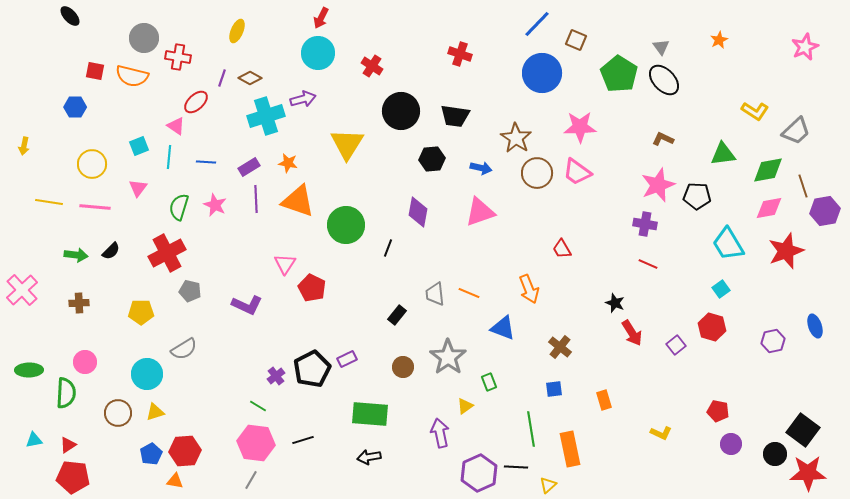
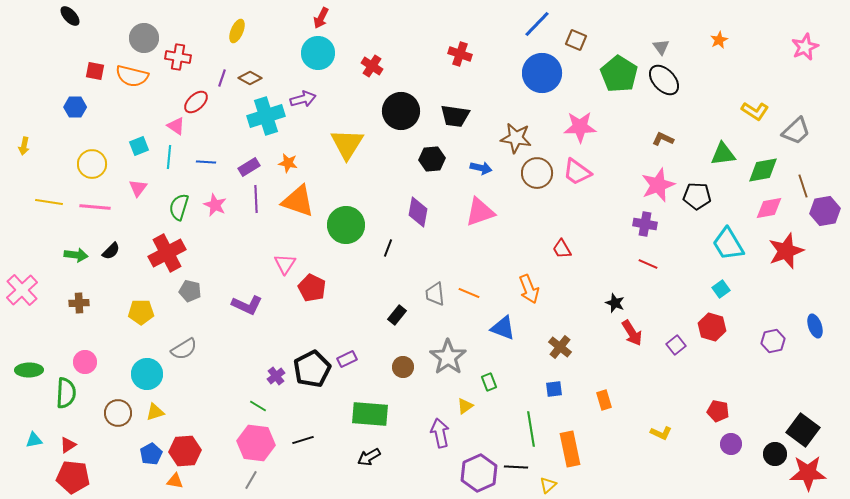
brown star at (516, 138): rotated 24 degrees counterclockwise
green diamond at (768, 170): moved 5 px left
black arrow at (369, 457): rotated 20 degrees counterclockwise
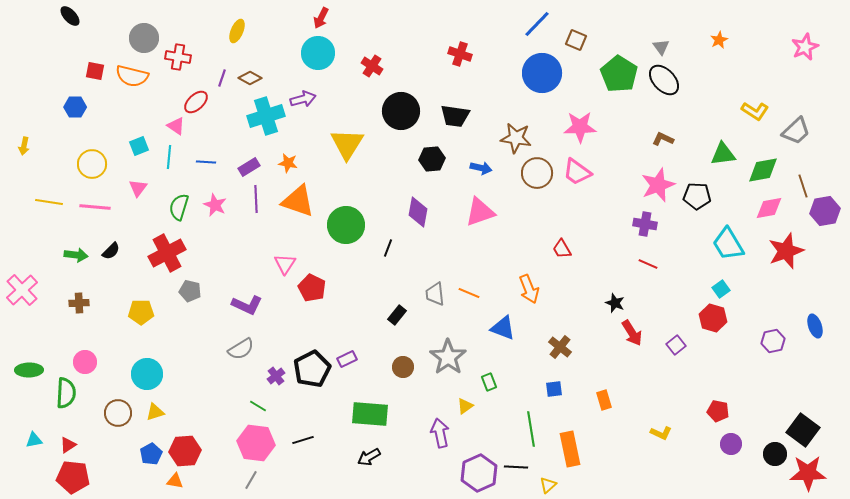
red hexagon at (712, 327): moved 1 px right, 9 px up
gray semicircle at (184, 349): moved 57 px right
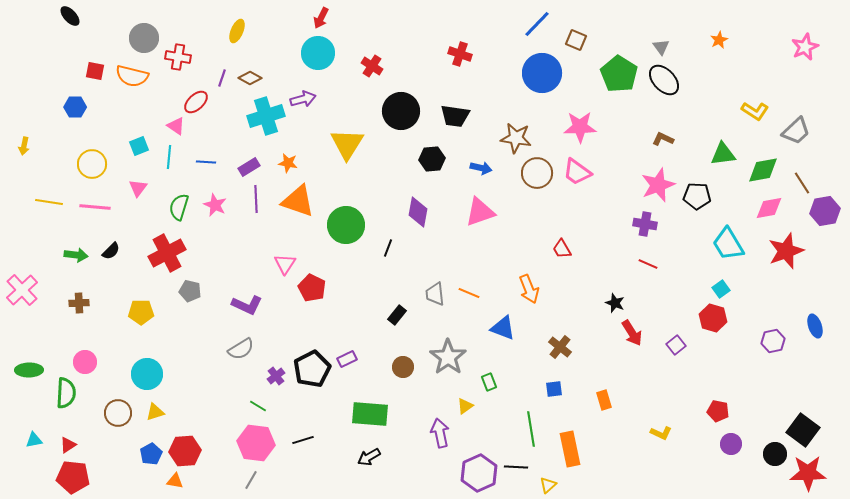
brown line at (803, 186): moved 1 px left, 3 px up; rotated 15 degrees counterclockwise
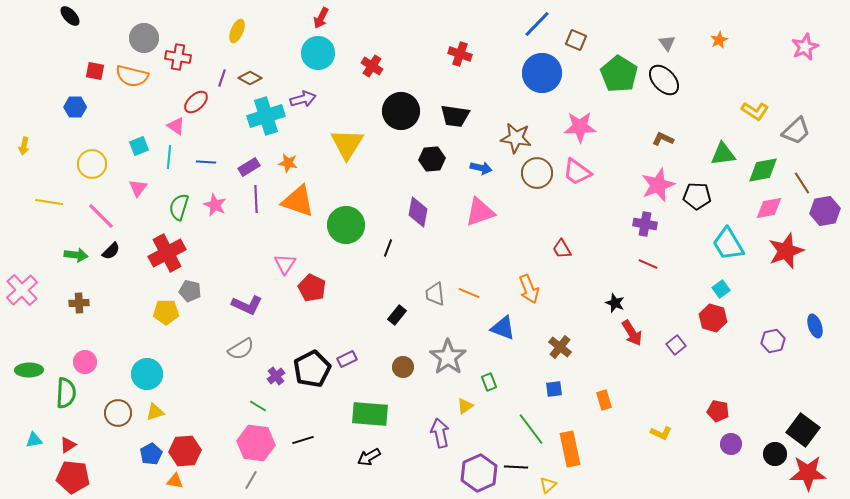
gray triangle at (661, 47): moved 6 px right, 4 px up
pink line at (95, 207): moved 6 px right, 9 px down; rotated 40 degrees clockwise
yellow pentagon at (141, 312): moved 25 px right
green line at (531, 429): rotated 28 degrees counterclockwise
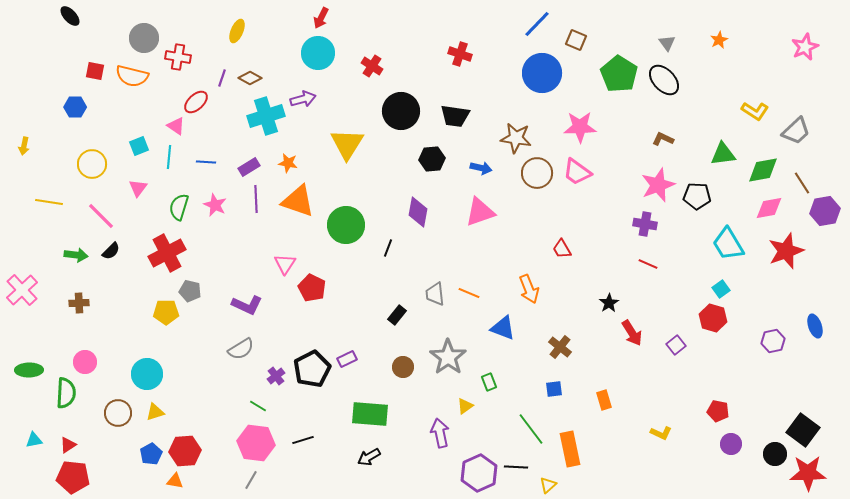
black star at (615, 303): moved 6 px left; rotated 18 degrees clockwise
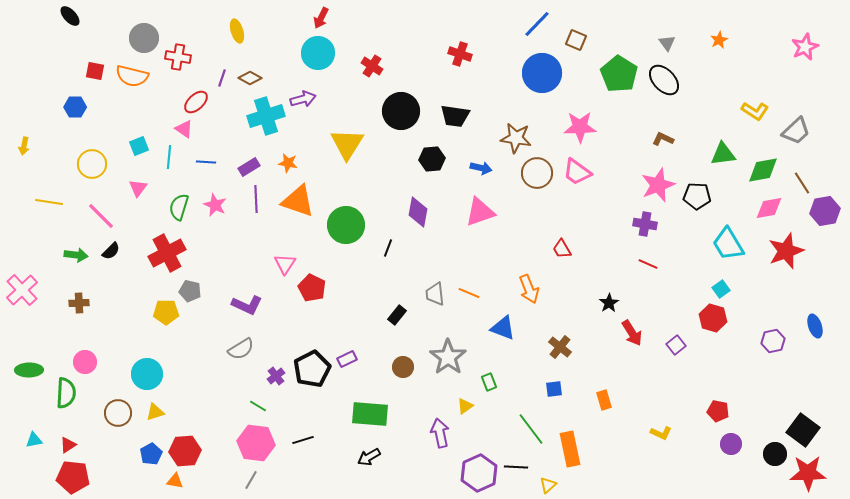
yellow ellipse at (237, 31): rotated 40 degrees counterclockwise
pink triangle at (176, 126): moved 8 px right, 3 px down
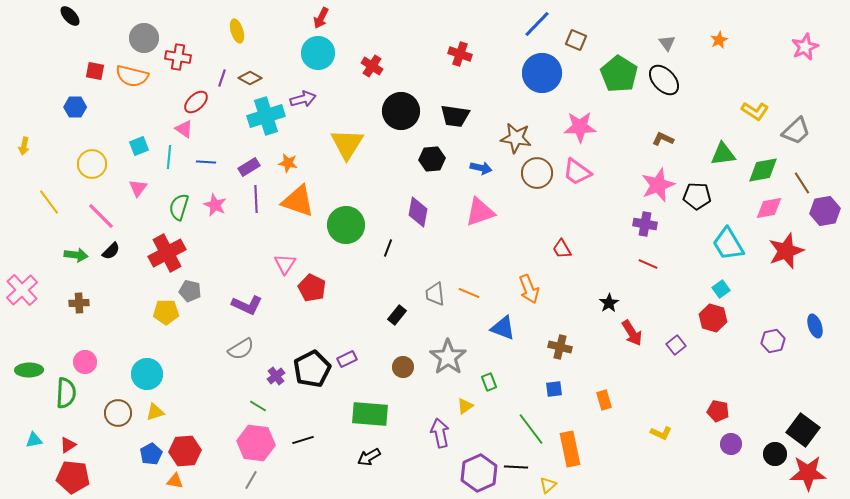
yellow line at (49, 202): rotated 44 degrees clockwise
brown cross at (560, 347): rotated 25 degrees counterclockwise
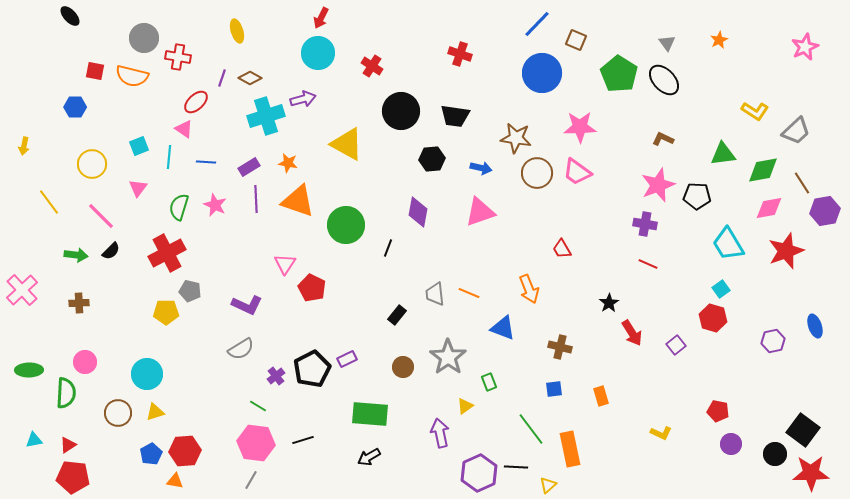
yellow triangle at (347, 144): rotated 33 degrees counterclockwise
orange rectangle at (604, 400): moved 3 px left, 4 px up
red star at (808, 473): moved 3 px right
